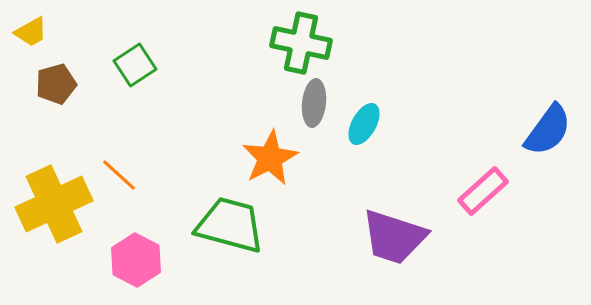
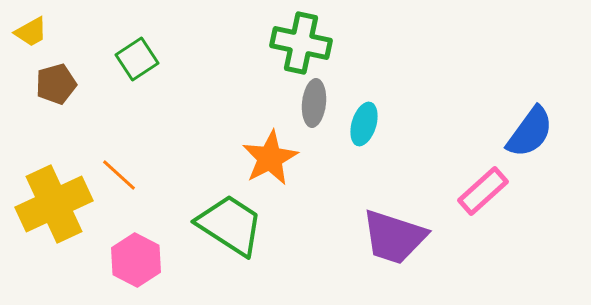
green square: moved 2 px right, 6 px up
cyan ellipse: rotated 12 degrees counterclockwise
blue semicircle: moved 18 px left, 2 px down
green trapezoid: rotated 18 degrees clockwise
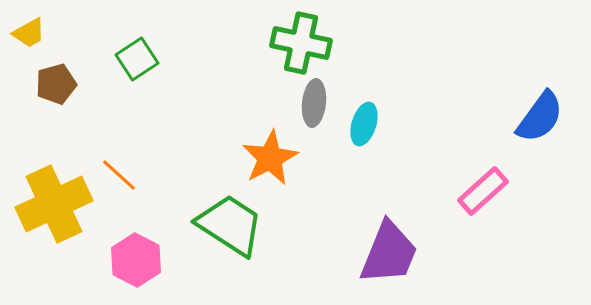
yellow trapezoid: moved 2 px left, 1 px down
blue semicircle: moved 10 px right, 15 px up
purple trapezoid: moved 5 px left, 16 px down; rotated 86 degrees counterclockwise
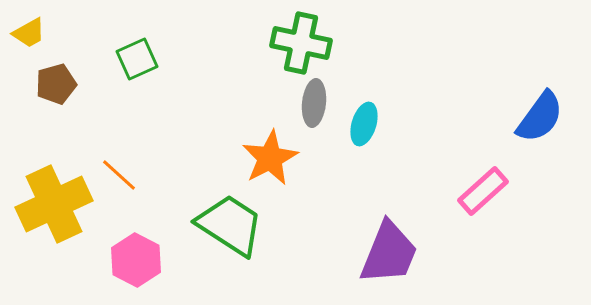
green square: rotated 9 degrees clockwise
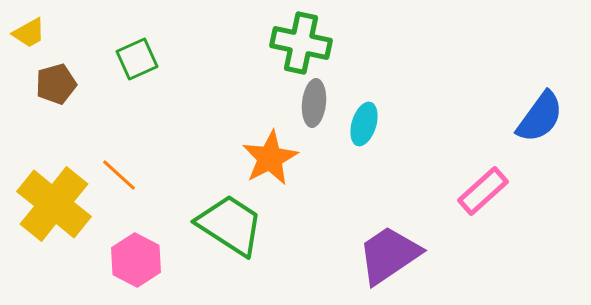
yellow cross: rotated 26 degrees counterclockwise
purple trapezoid: moved 2 px down; rotated 146 degrees counterclockwise
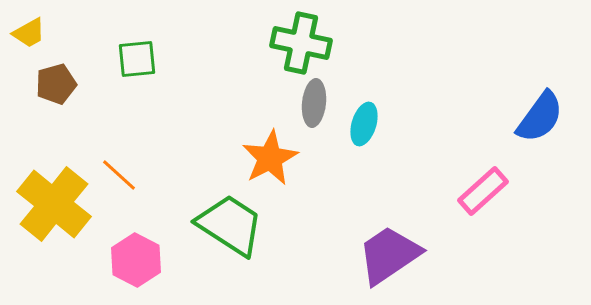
green square: rotated 18 degrees clockwise
